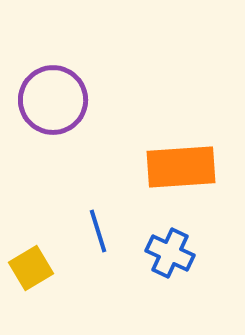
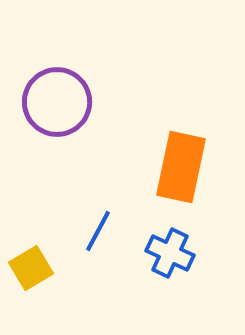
purple circle: moved 4 px right, 2 px down
orange rectangle: rotated 74 degrees counterclockwise
blue line: rotated 45 degrees clockwise
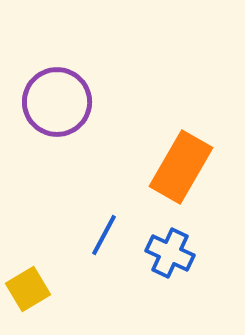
orange rectangle: rotated 18 degrees clockwise
blue line: moved 6 px right, 4 px down
yellow square: moved 3 px left, 21 px down
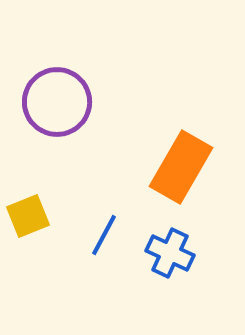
yellow square: moved 73 px up; rotated 9 degrees clockwise
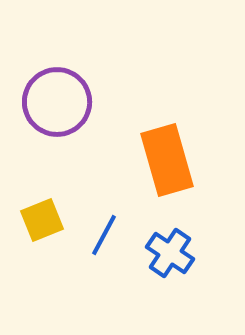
orange rectangle: moved 14 px left, 7 px up; rotated 46 degrees counterclockwise
yellow square: moved 14 px right, 4 px down
blue cross: rotated 9 degrees clockwise
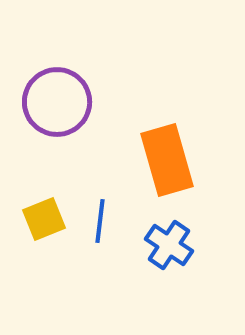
yellow square: moved 2 px right, 1 px up
blue line: moved 4 px left, 14 px up; rotated 21 degrees counterclockwise
blue cross: moved 1 px left, 8 px up
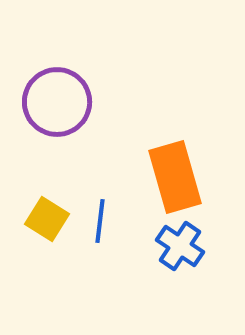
orange rectangle: moved 8 px right, 17 px down
yellow square: moved 3 px right; rotated 36 degrees counterclockwise
blue cross: moved 11 px right, 1 px down
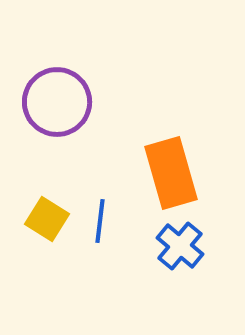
orange rectangle: moved 4 px left, 4 px up
blue cross: rotated 6 degrees clockwise
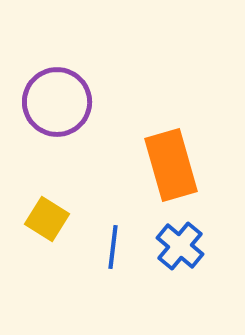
orange rectangle: moved 8 px up
blue line: moved 13 px right, 26 px down
